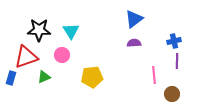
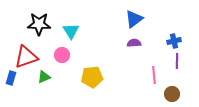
black star: moved 6 px up
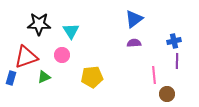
brown circle: moved 5 px left
